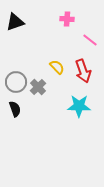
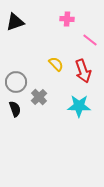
yellow semicircle: moved 1 px left, 3 px up
gray cross: moved 1 px right, 10 px down
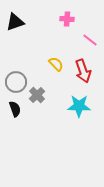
gray cross: moved 2 px left, 2 px up
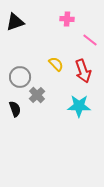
gray circle: moved 4 px right, 5 px up
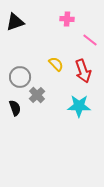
black semicircle: moved 1 px up
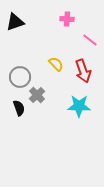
black semicircle: moved 4 px right
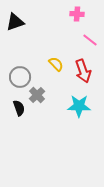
pink cross: moved 10 px right, 5 px up
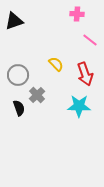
black triangle: moved 1 px left, 1 px up
red arrow: moved 2 px right, 3 px down
gray circle: moved 2 px left, 2 px up
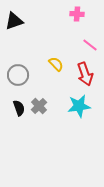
pink line: moved 5 px down
gray cross: moved 2 px right, 11 px down
cyan star: rotated 10 degrees counterclockwise
